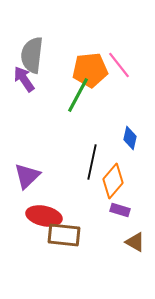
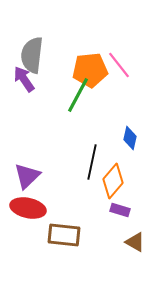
red ellipse: moved 16 px left, 8 px up
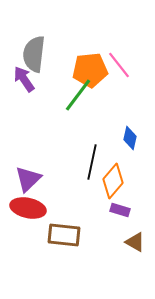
gray semicircle: moved 2 px right, 1 px up
green line: rotated 9 degrees clockwise
purple triangle: moved 1 px right, 3 px down
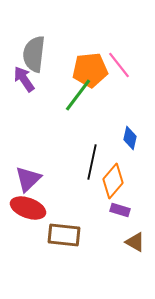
red ellipse: rotated 8 degrees clockwise
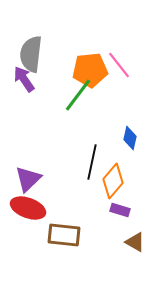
gray semicircle: moved 3 px left
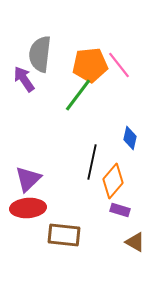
gray semicircle: moved 9 px right
orange pentagon: moved 5 px up
red ellipse: rotated 24 degrees counterclockwise
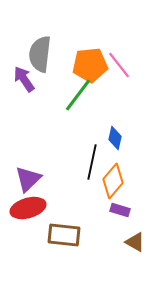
blue diamond: moved 15 px left
red ellipse: rotated 12 degrees counterclockwise
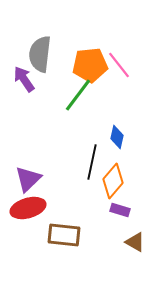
blue diamond: moved 2 px right, 1 px up
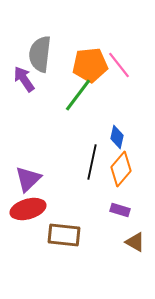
orange diamond: moved 8 px right, 12 px up
red ellipse: moved 1 px down
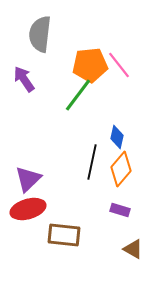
gray semicircle: moved 20 px up
brown triangle: moved 2 px left, 7 px down
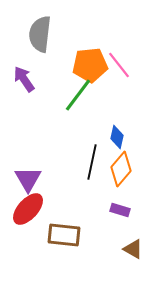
purple triangle: rotated 16 degrees counterclockwise
red ellipse: rotated 32 degrees counterclockwise
